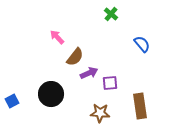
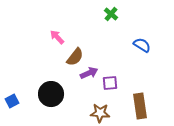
blue semicircle: moved 1 px down; rotated 18 degrees counterclockwise
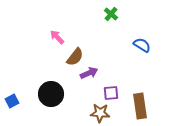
purple square: moved 1 px right, 10 px down
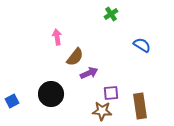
green cross: rotated 16 degrees clockwise
pink arrow: rotated 35 degrees clockwise
brown star: moved 2 px right, 2 px up
